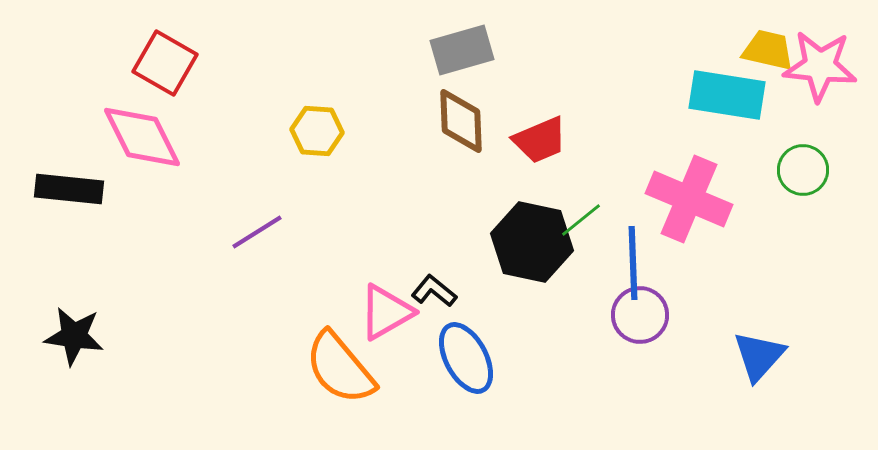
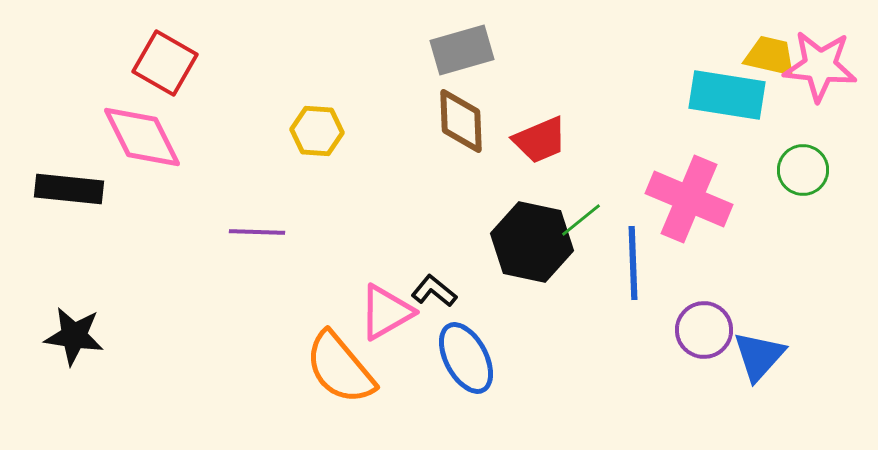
yellow trapezoid: moved 2 px right, 6 px down
purple line: rotated 34 degrees clockwise
purple circle: moved 64 px right, 15 px down
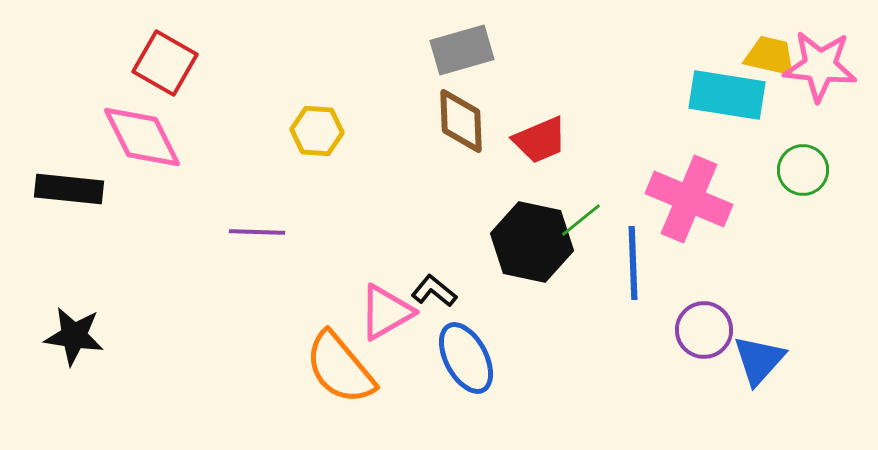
blue triangle: moved 4 px down
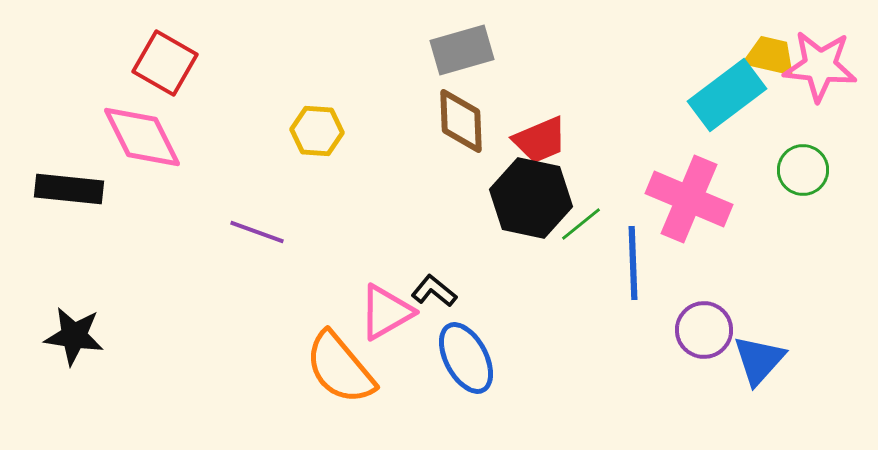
cyan rectangle: rotated 46 degrees counterclockwise
green line: moved 4 px down
purple line: rotated 18 degrees clockwise
black hexagon: moved 1 px left, 44 px up
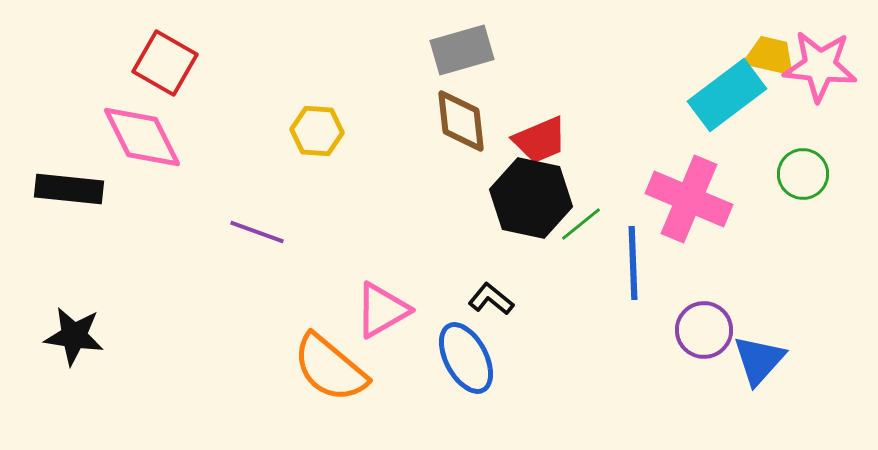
brown diamond: rotated 4 degrees counterclockwise
green circle: moved 4 px down
black L-shape: moved 57 px right, 8 px down
pink triangle: moved 4 px left, 2 px up
orange semicircle: moved 10 px left; rotated 10 degrees counterclockwise
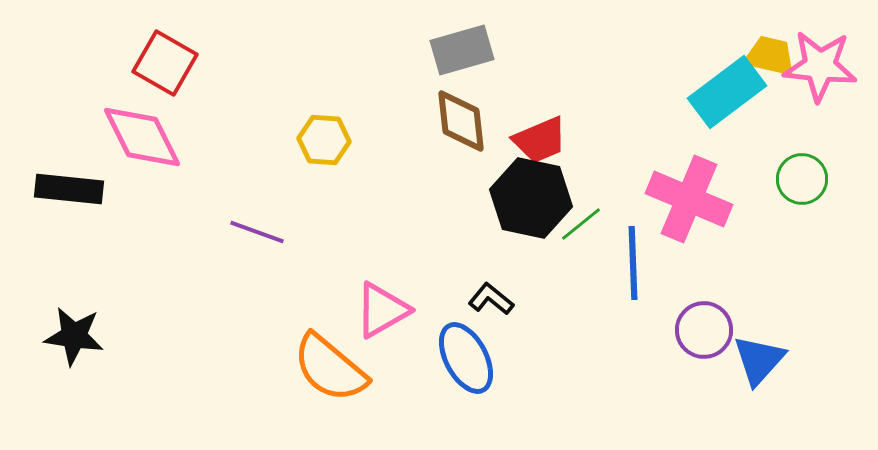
cyan rectangle: moved 3 px up
yellow hexagon: moved 7 px right, 9 px down
green circle: moved 1 px left, 5 px down
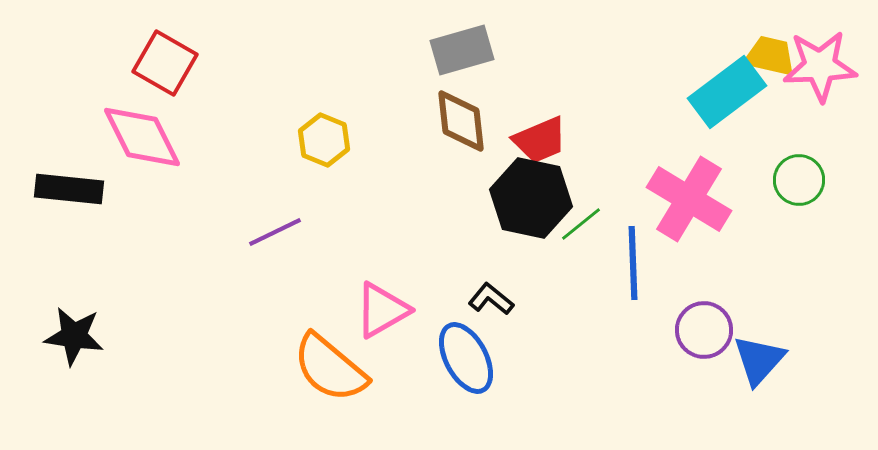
pink star: rotated 8 degrees counterclockwise
yellow hexagon: rotated 18 degrees clockwise
green circle: moved 3 px left, 1 px down
pink cross: rotated 8 degrees clockwise
purple line: moved 18 px right; rotated 46 degrees counterclockwise
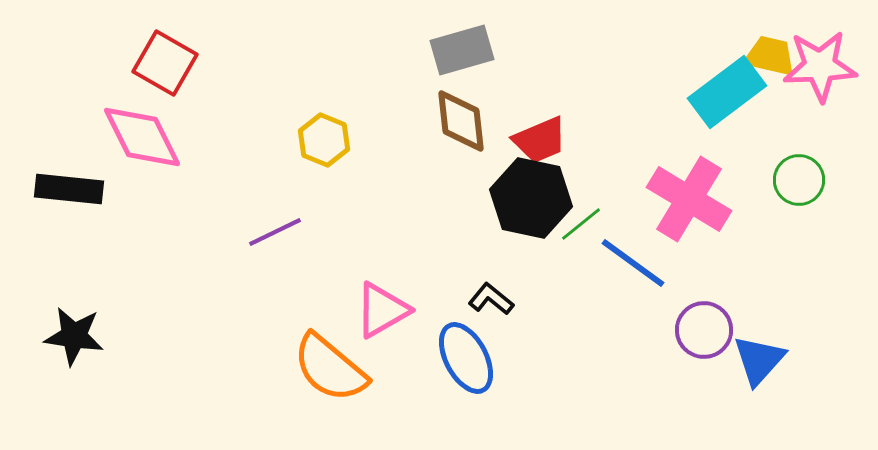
blue line: rotated 52 degrees counterclockwise
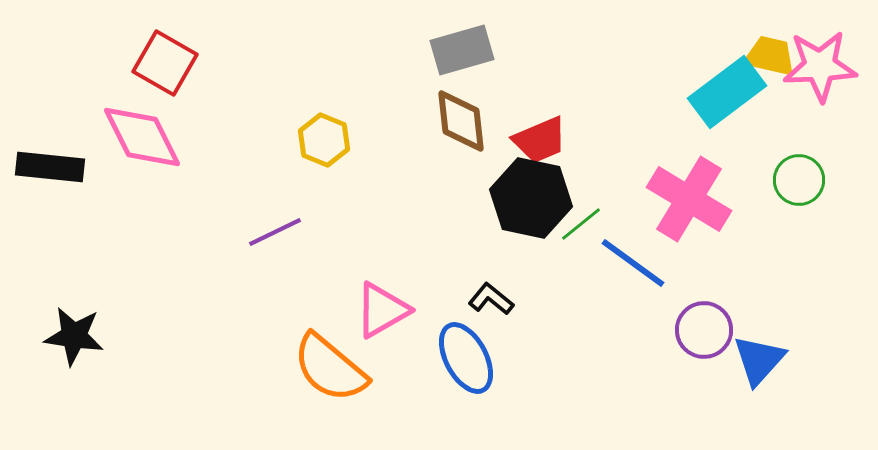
black rectangle: moved 19 px left, 22 px up
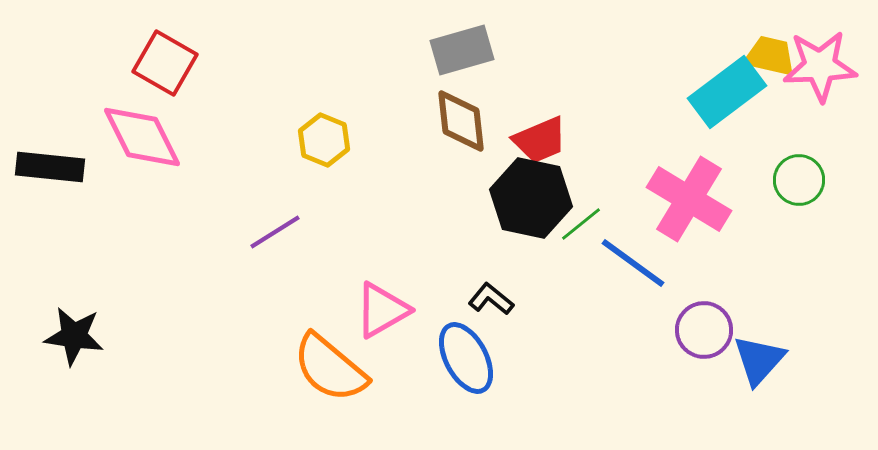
purple line: rotated 6 degrees counterclockwise
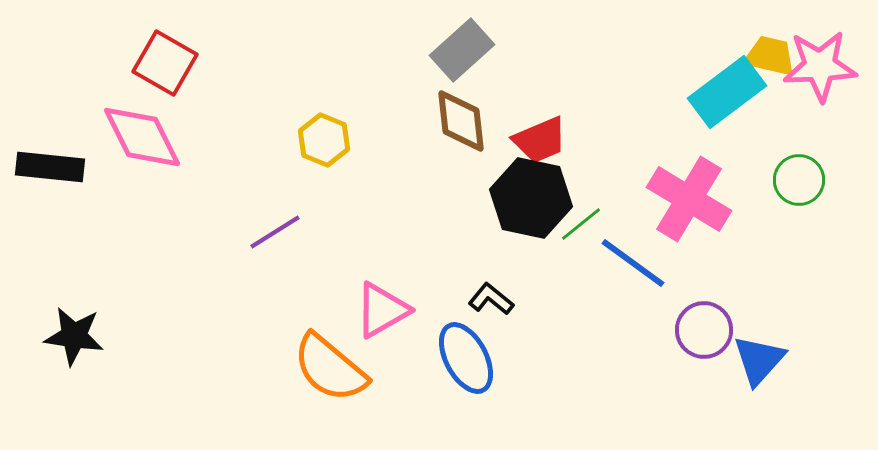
gray rectangle: rotated 26 degrees counterclockwise
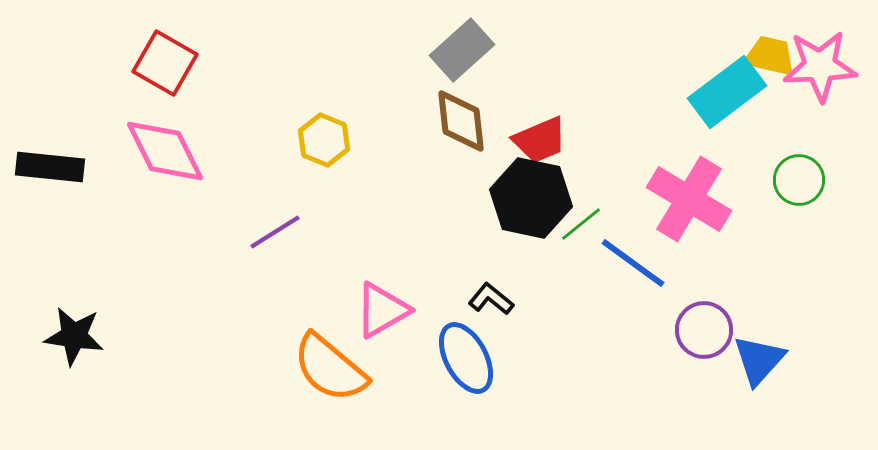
pink diamond: moved 23 px right, 14 px down
